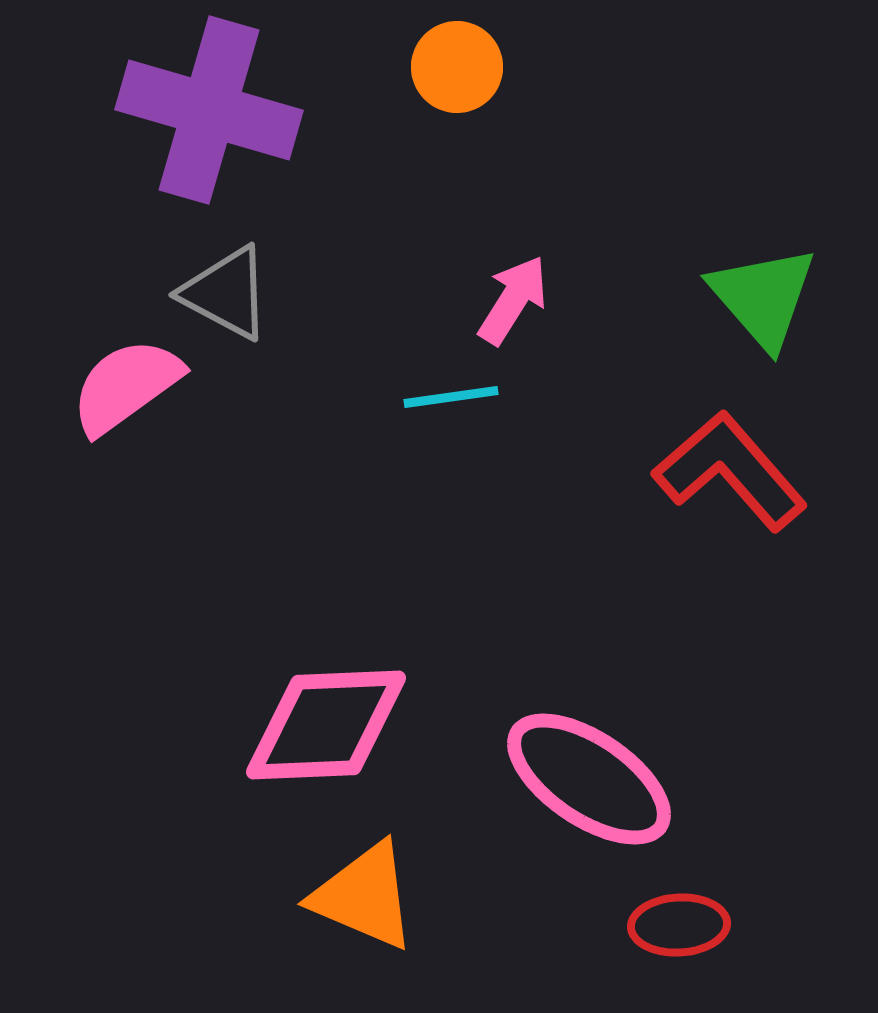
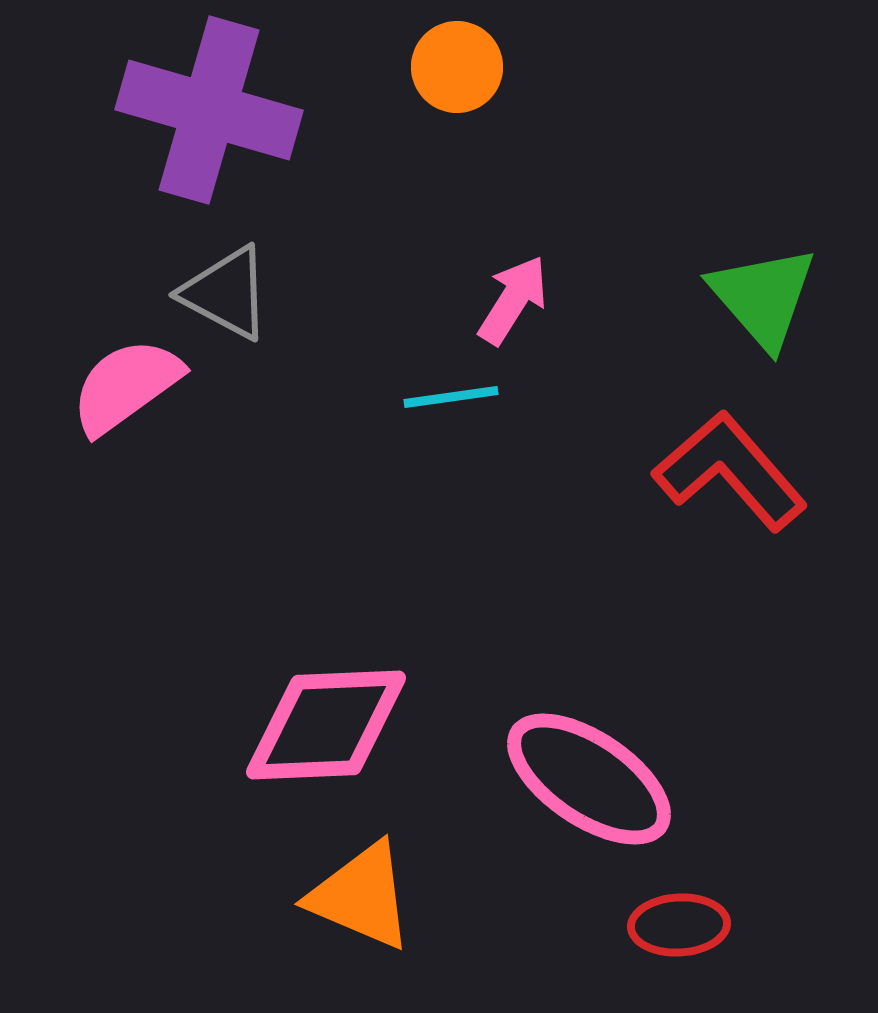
orange triangle: moved 3 px left
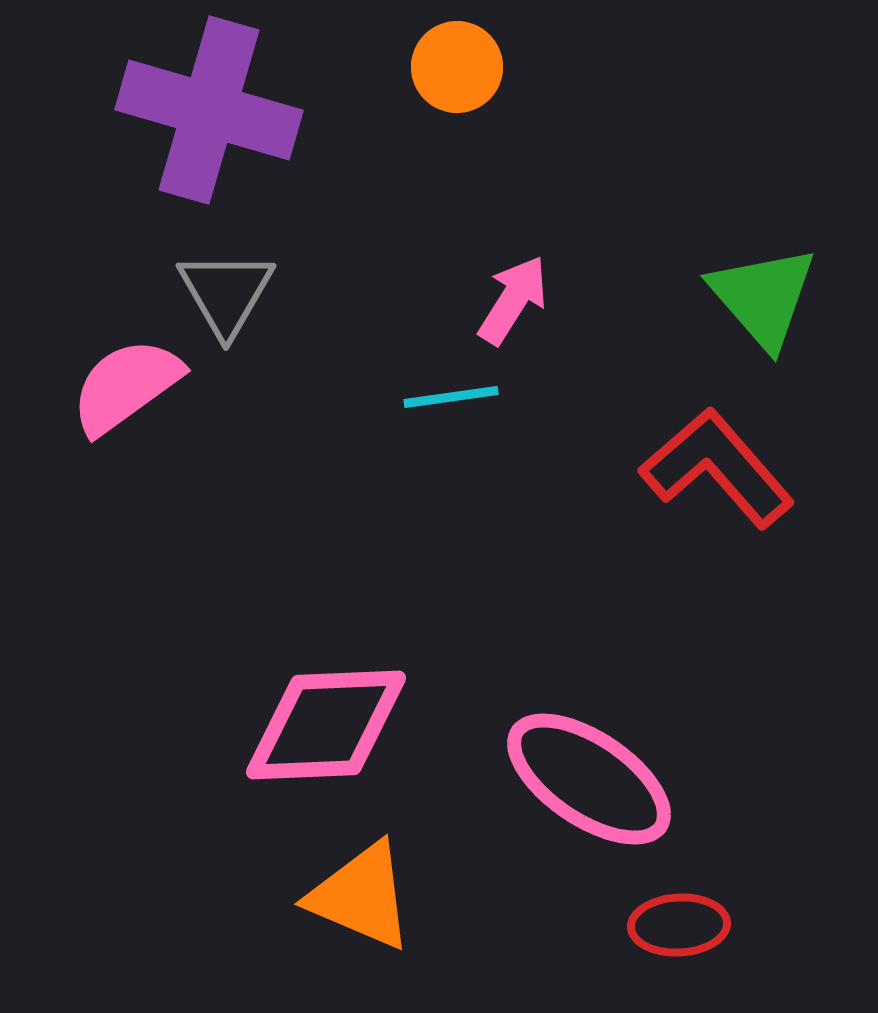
gray triangle: rotated 32 degrees clockwise
red L-shape: moved 13 px left, 3 px up
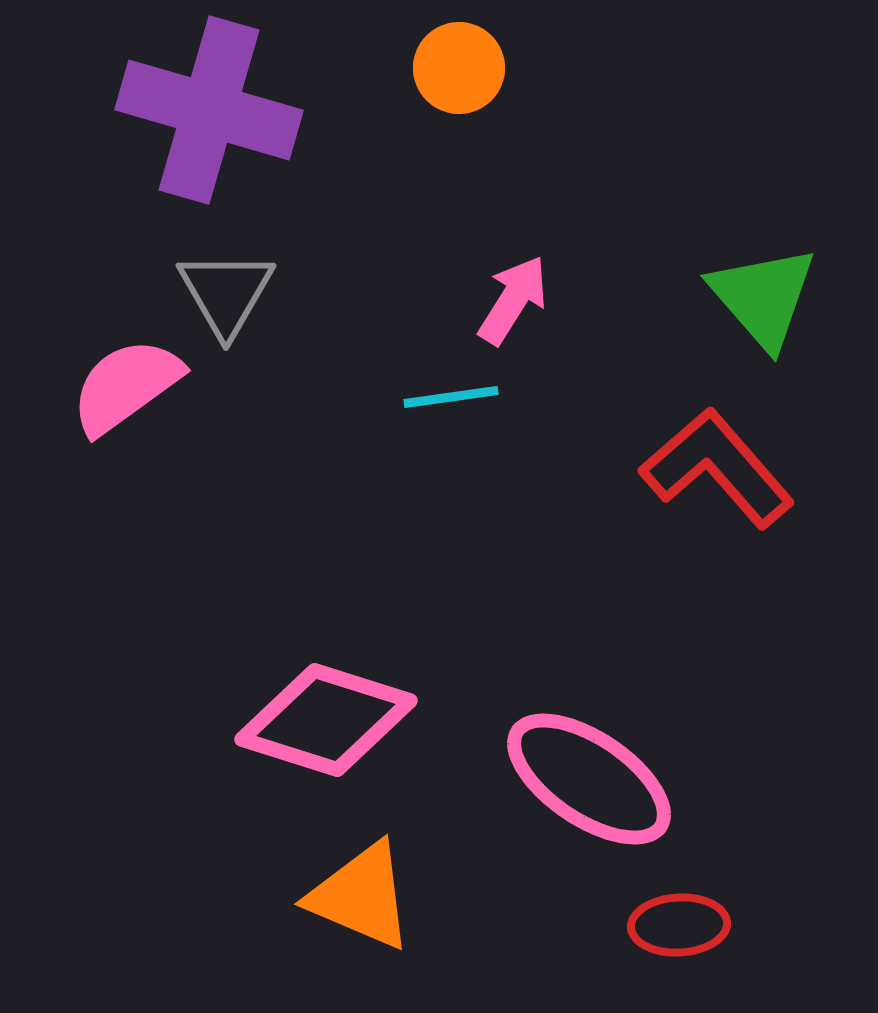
orange circle: moved 2 px right, 1 px down
pink diamond: moved 5 px up; rotated 20 degrees clockwise
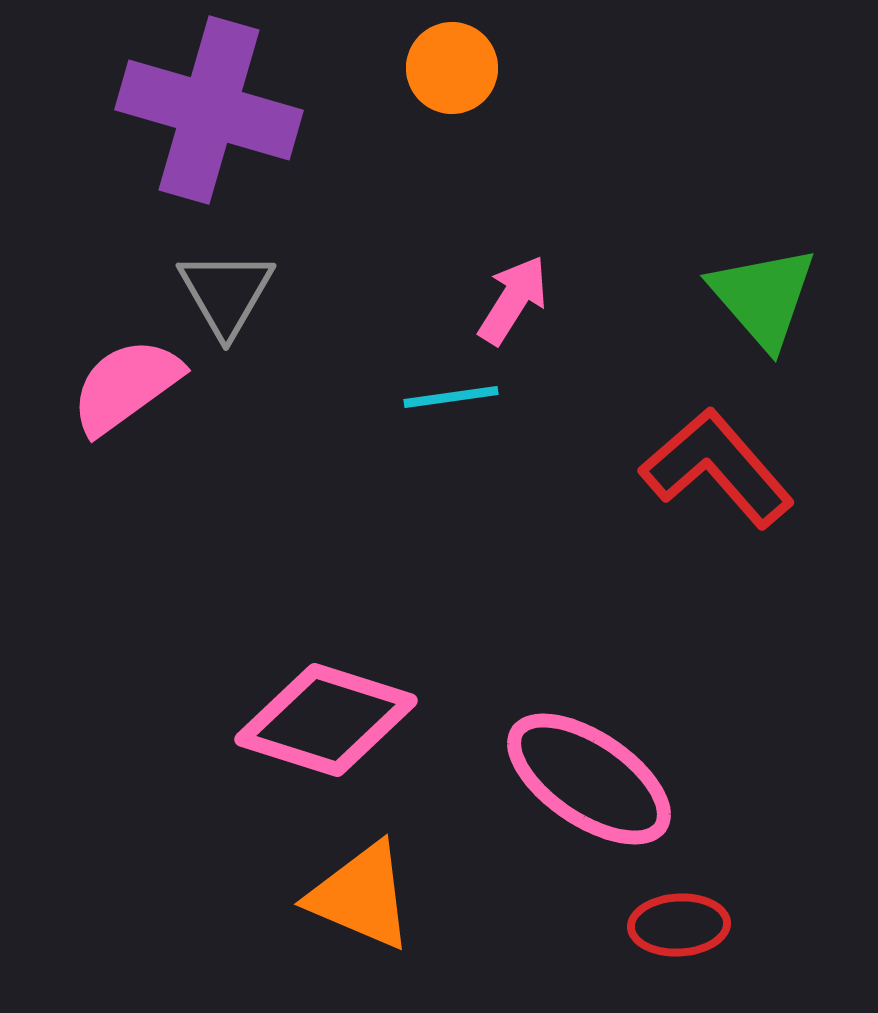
orange circle: moved 7 px left
